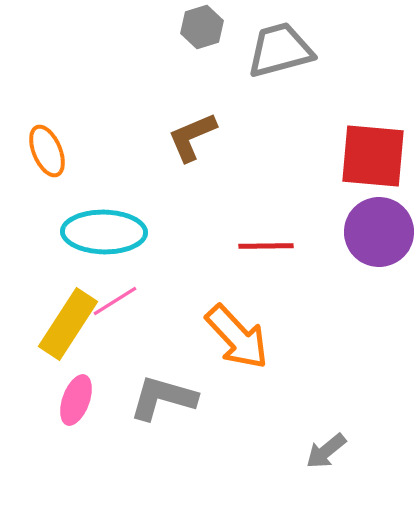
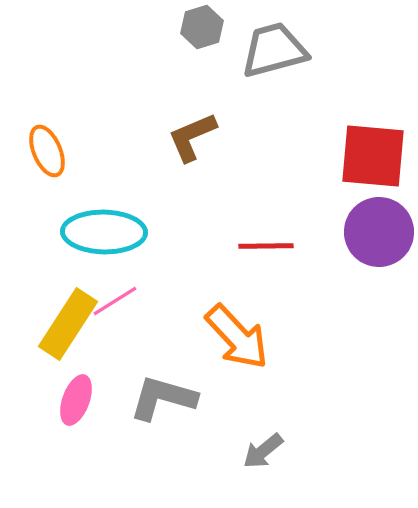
gray trapezoid: moved 6 px left
gray arrow: moved 63 px left
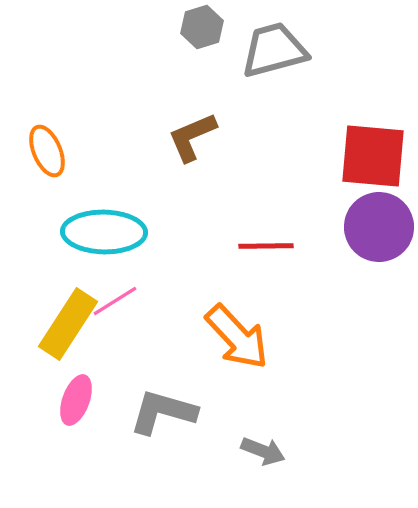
purple circle: moved 5 px up
gray L-shape: moved 14 px down
gray arrow: rotated 120 degrees counterclockwise
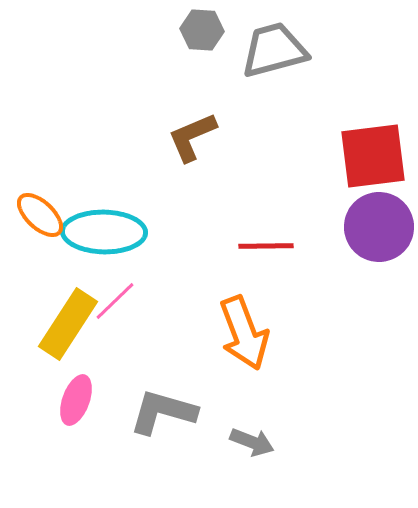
gray hexagon: moved 3 px down; rotated 21 degrees clockwise
orange ellipse: moved 7 px left, 64 px down; rotated 24 degrees counterclockwise
red square: rotated 12 degrees counterclockwise
pink line: rotated 12 degrees counterclockwise
orange arrow: moved 7 px right, 4 px up; rotated 22 degrees clockwise
gray arrow: moved 11 px left, 9 px up
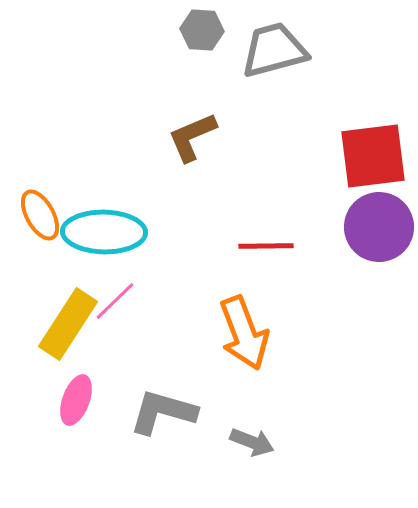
orange ellipse: rotated 18 degrees clockwise
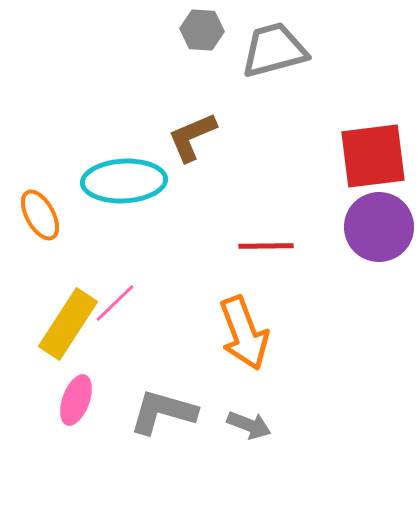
cyan ellipse: moved 20 px right, 51 px up; rotated 4 degrees counterclockwise
pink line: moved 2 px down
gray arrow: moved 3 px left, 17 px up
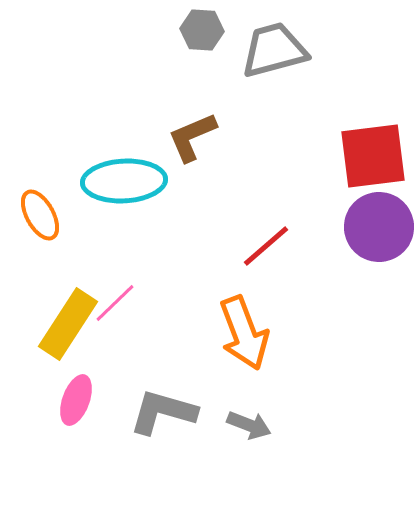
red line: rotated 40 degrees counterclockwise
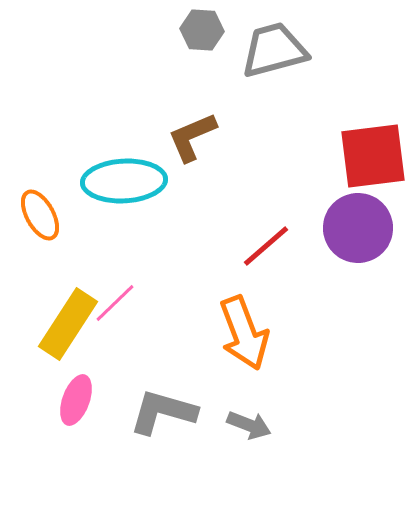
purple circle: moved 21 px left, 1 px down
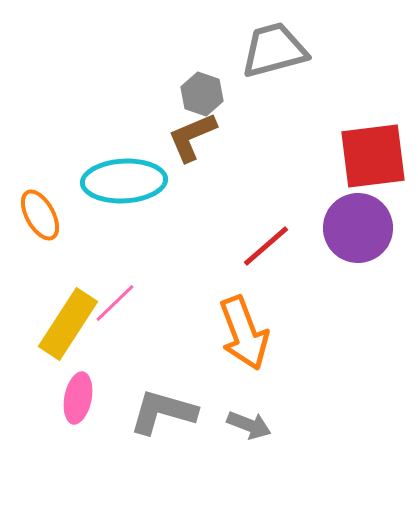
gray hexagon: moved 64 px down; rotated 15 degrees clockwise
pink ellipse: moved 2 px right, 2 px up; rotated 9 degrees counterclockwise
